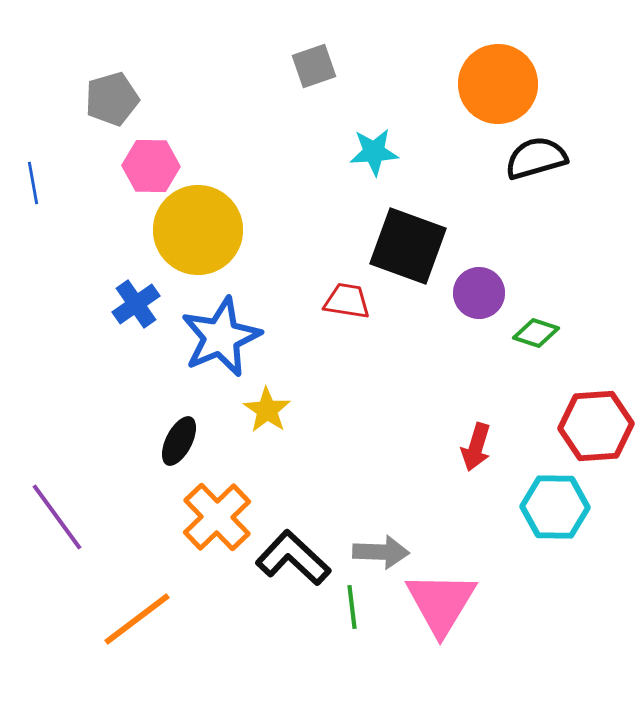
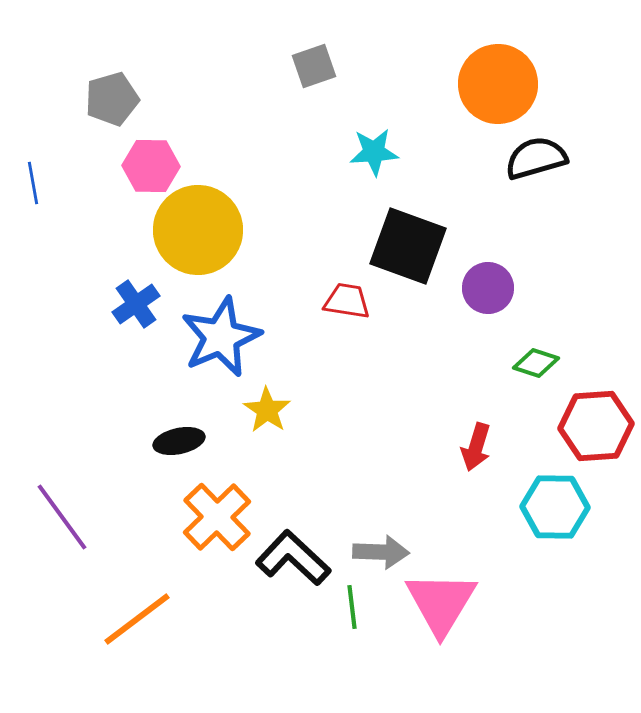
purple circle: moved 9 px right, 5 px up
green diamond: moved 30 px down
black ellipse: rotated 51 degrees clockwise
purple line: moved 5 px right
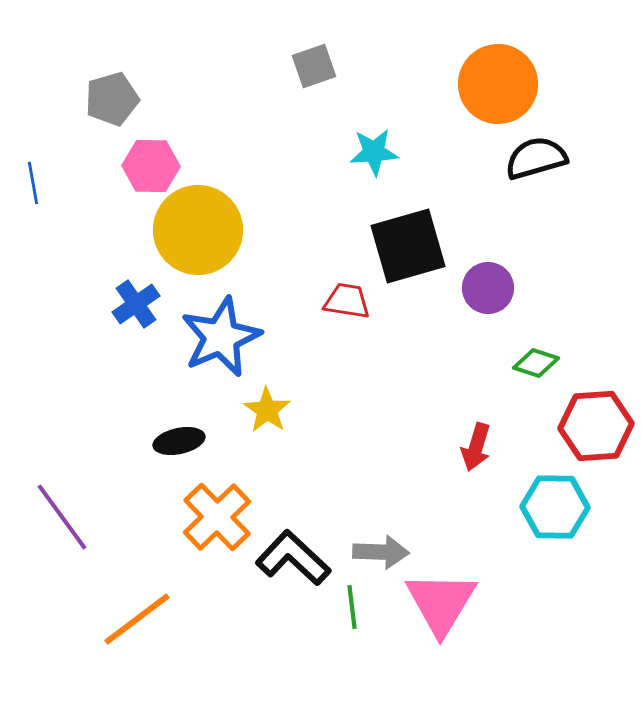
black square: rotated 36 degrees counterclockwise
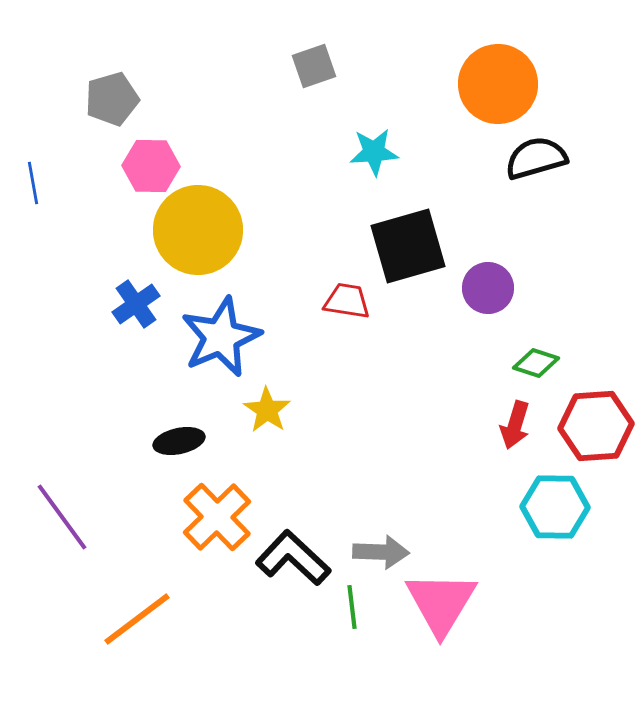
red arrow: moved 39 px right, 22 px up
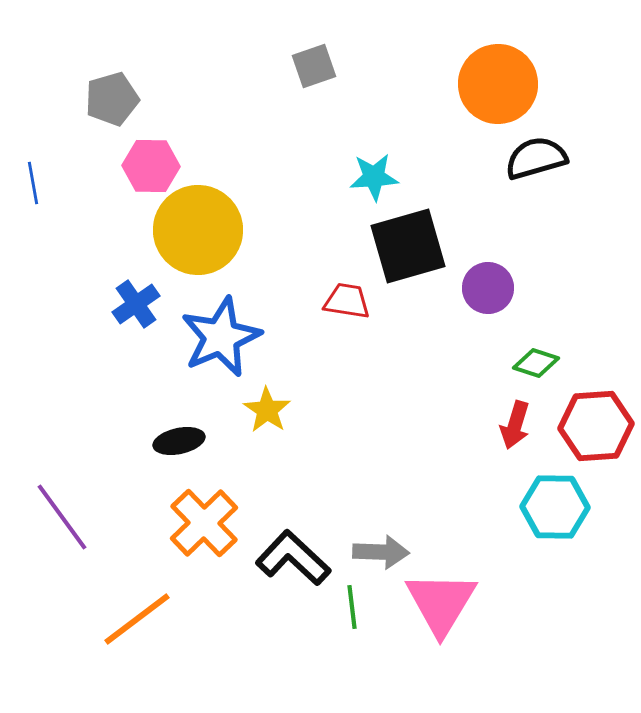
cyan star: moved 25 px down
orange cross: moved 13 px left, 6 px down
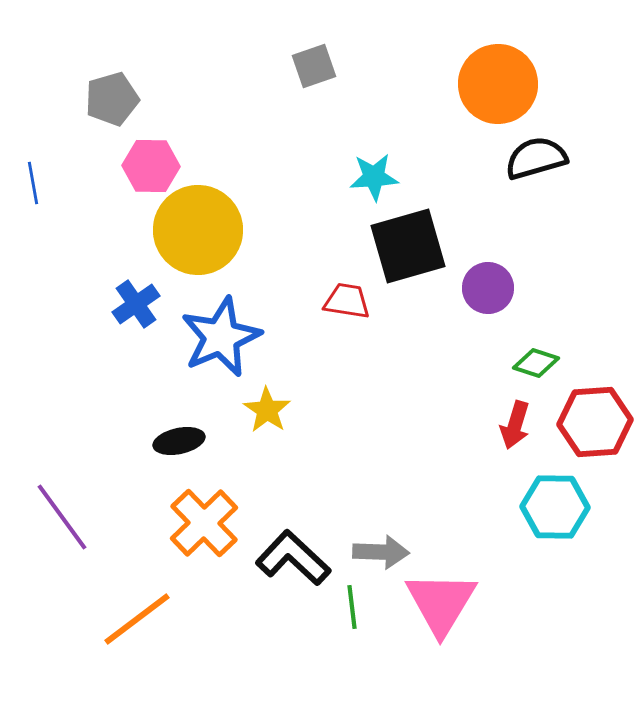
red hexagon: moved 1 px left, 4 px up
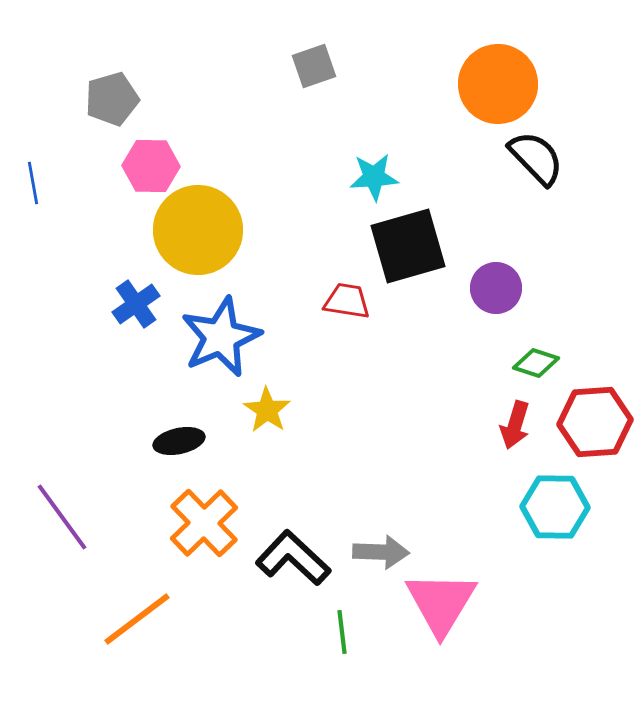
black semicircle: rotated 62 degrees clockwise
purple circle: moved 8 px right
green line: moved 10 px left, 25 px down
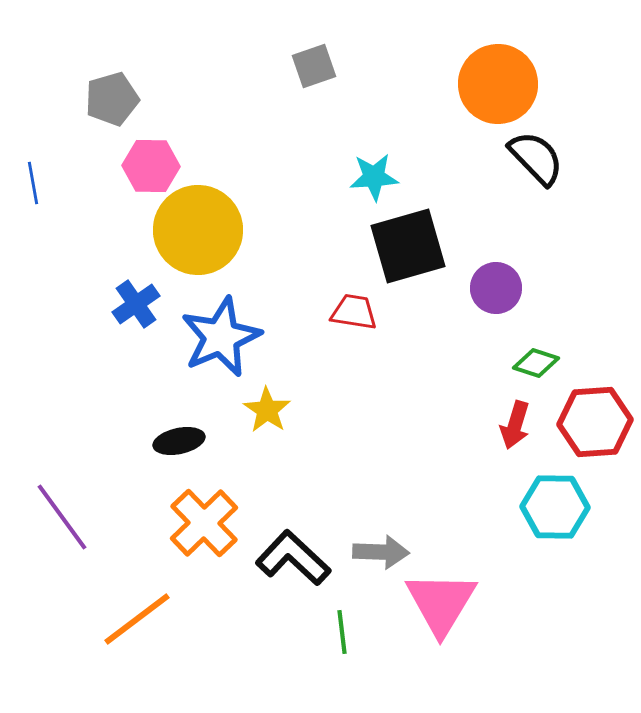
red trapezoid: moved 7 px right, 11 px down
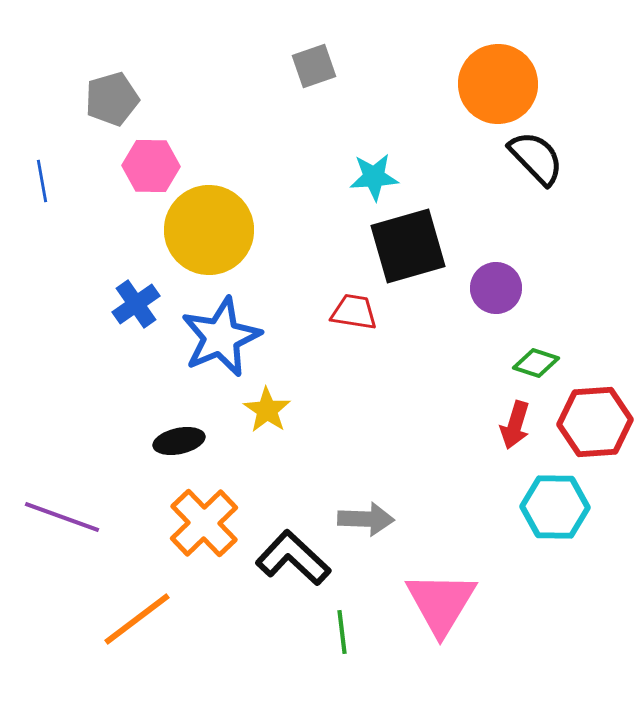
blue line: moved 9 px right, 2 px up
yellow circle: moved 11 px right
purple line: rotated 34 degrees counterclockwise
gray arrow: moved 15 px left, 33 px up
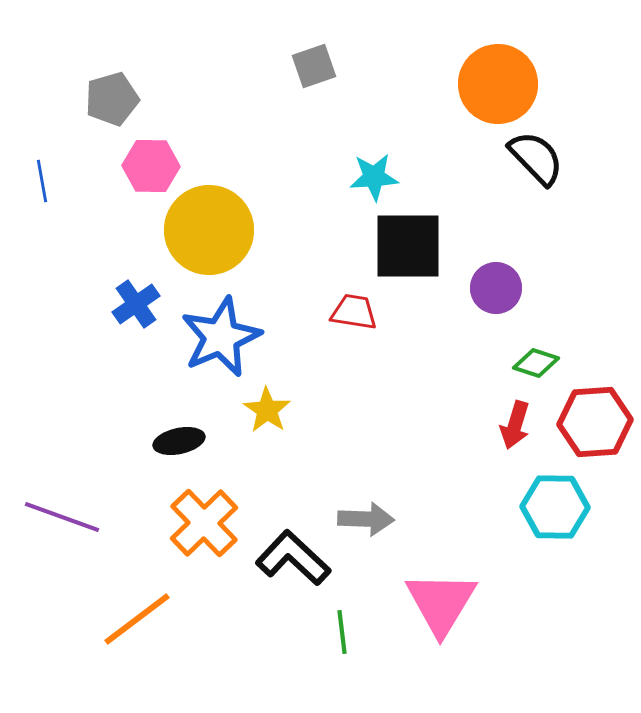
black square: rotated 16 degrees clockwise
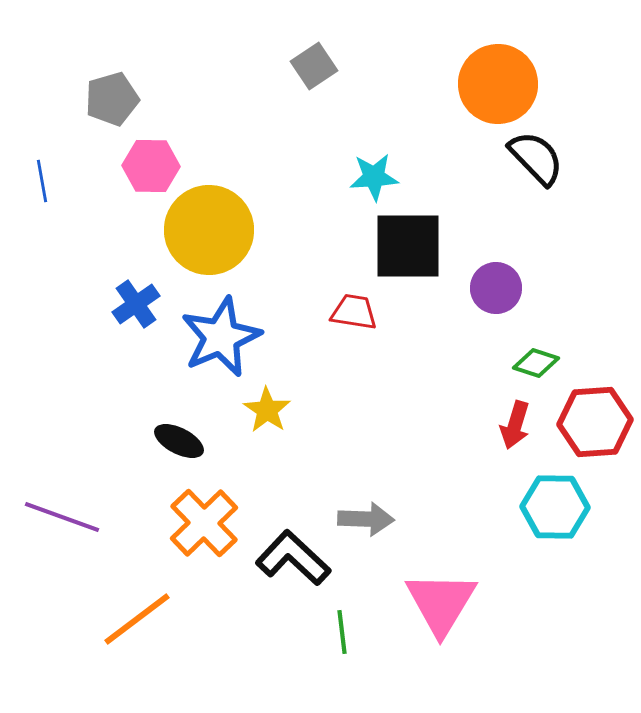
gray square: rotated 15 degrees counterclockwise
black ellipse: rotated 39 degrees clockwise
